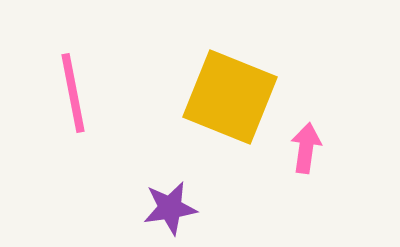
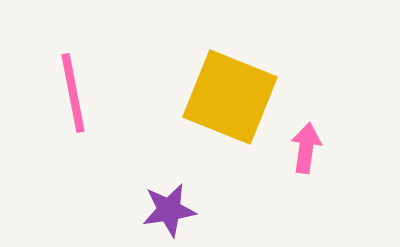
purple star: moved 1 px left, 2 px down
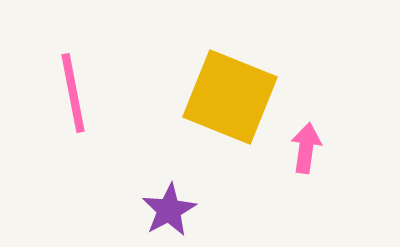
purple star: rotated 20 degrees counterclockwise
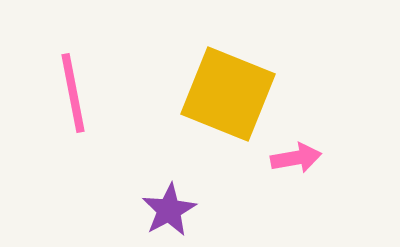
yellow square: moved 2 px left, 3 px up
pink arrow: moved 10 px left, 10 px down; rotated 72 degrees clockwise
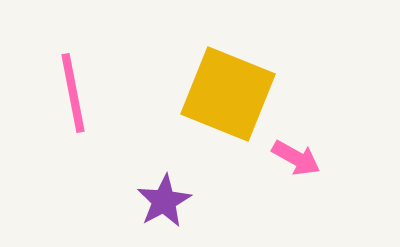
pink arrow: rotated 39 degrees clockwise
purple star: moved 5 px left, 9 px up
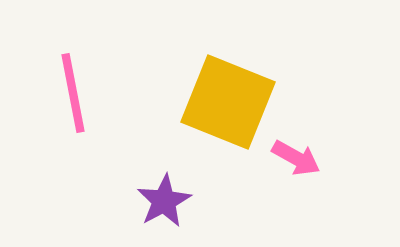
yellow square: moved 8 px down
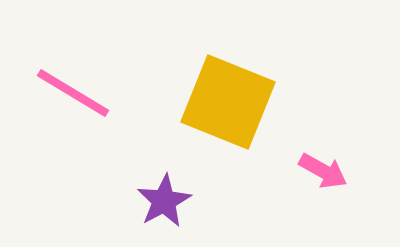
pink line: rotated 48 degrees counterclockwise
pink arrow: moved 27 px right, 13 px down
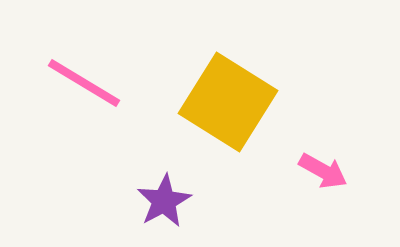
pink line: moved 11 px right, 10 px up
yellow square: rotated 10 degrees clockwise
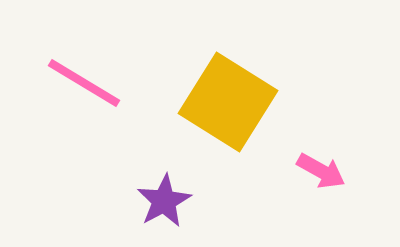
pink arrow: moved 2 px left
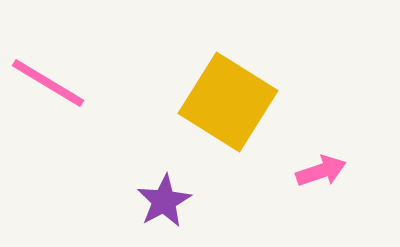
pink line: moved 36 px left
pink arrow: rotated 48 degrees counterclockwise
